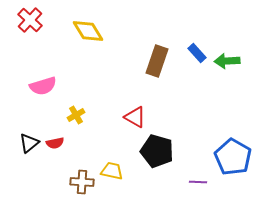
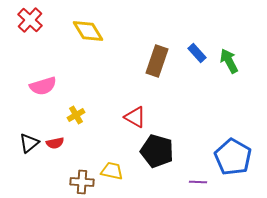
green arrow: moved 2 px right; rotated 65 degrees clockwise
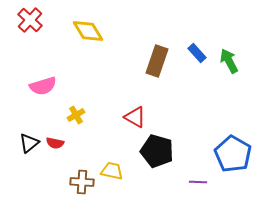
red semicircle: rotated 24 degrees clockwise
blue pentagon: moved 3 px up
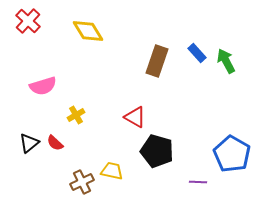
red cross: moved 2 px left, 1 px down
green arrow: moved 3 px left
red semicircle: rotated 30 degrees clockwise
blue pentagon: moved 1 px left
brown cross: rotated 30 degrees counterclockwise
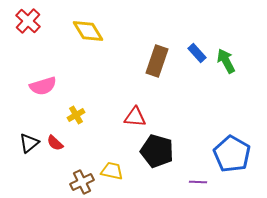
red triangle: rotated 25 degrees counterclockwise
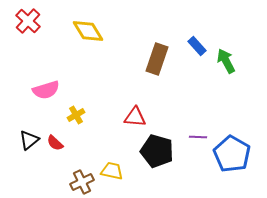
blue rectangle: moved 7 px up
brown rectangle: moved 2 px up
pink semicircle: moved 3 px right, 4 px down
black triangle: moved 3 px up
purple line: moved 45 px up
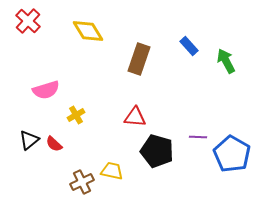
blue rectangle: moved 8 px left
brown rectangle: moved 18 px left
red semicircle: moved 1 px left, 1 px down
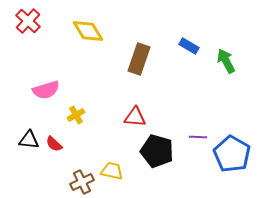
blue rectangle: rotated 18 degrees counterclockwise
black triangle: rotated 45 degrees clockwise
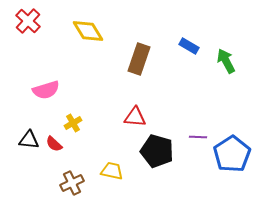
yellow cross: moved 3 px left, 8 px down
blue pentagon: rotated 9 degrees clockwise
brown cross: moved 10 px left, 1 px down
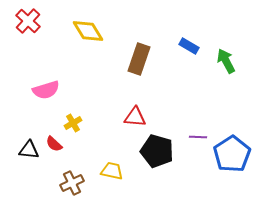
black triangle: moved 10 px down
